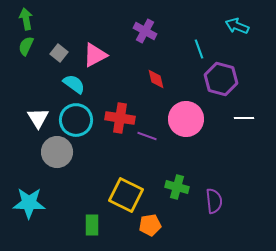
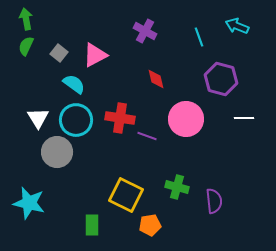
cyan line: moved 12 px up
cyan star: rotated 12 degrees clockwise
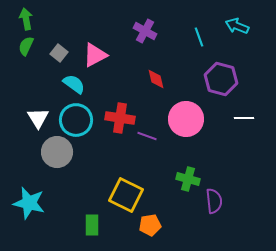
green cross: moved 11 px right, 8 px up
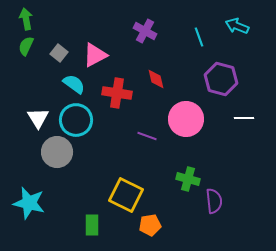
red cross: moved 3 px left, 25 px up
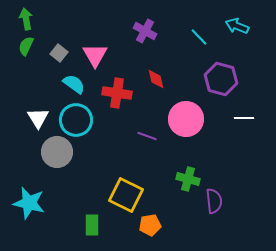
cyan line: rotated 24 degrees counterclockwise
pink triangle: rotated 32 degrees counterclockwise
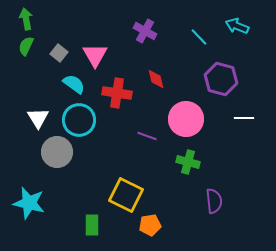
cyan circle: moved 3 px right
green cross: moved 17 px up
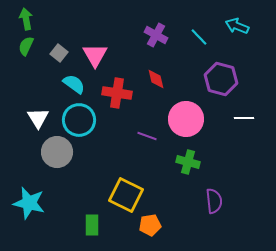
purple cross: moved 11 px right, 4 px down
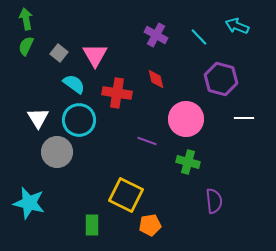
purple line: moved 5 px down
